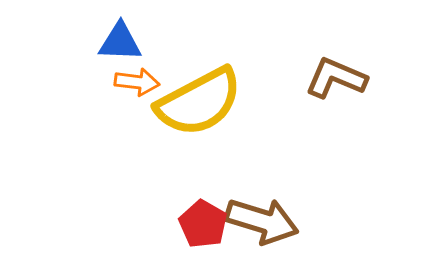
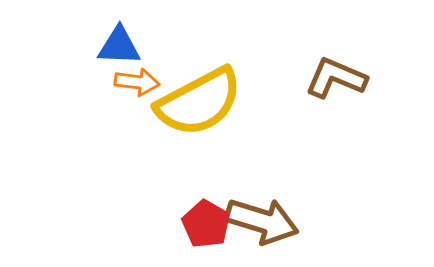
blue triangle: moved 1 px left, 4 px down
red pentagon: moved 3 px right
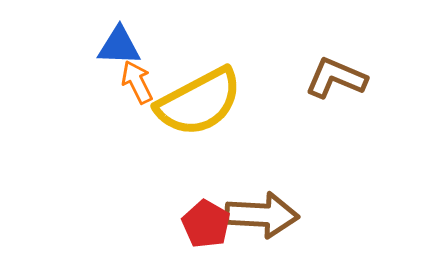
orange arrow: rotated 123 degrees counterclockwise
brown arrow: moved 6 px up; rotated 14 degrees counterclockwise
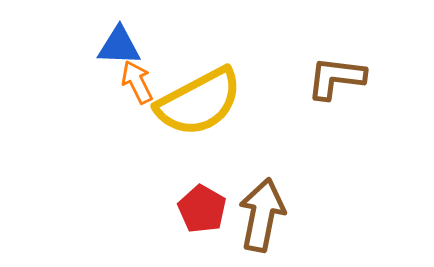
brown L-shape: rotated 16 degrees counterclockwise
brown arrow: rotated 82 degrees counterclockwise
red pentagon: moved 4 px left, 15 px up
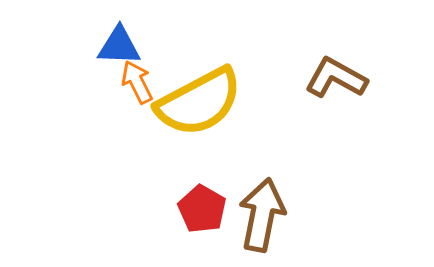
brown L-shape: rotated 22 degrees clockwise
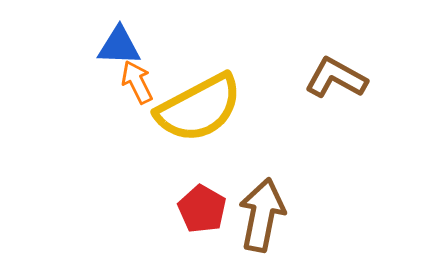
yellow semicircle: moved 6 px down
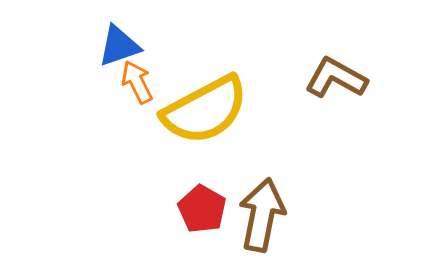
blue triangle: rotated 21 degrees counterclockwise
yellow semicircle: moved 6 px right, 2 px down
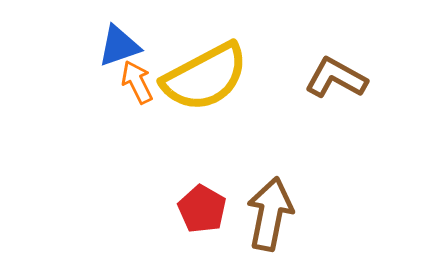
yellow semicircle: moved 33 px up
brown arrow: moved 8 px right, 1 px up
